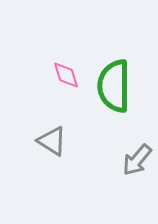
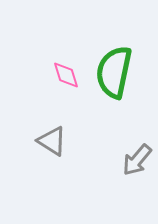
green semicircle: moved 14 px up; rotated 12 degrees clockwise
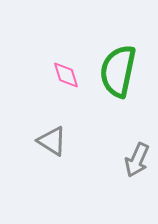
green semicircle: moved 4 px right, 1 px up
gray arrow: rotated 16 degrees counterclockwise
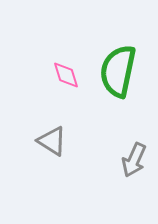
gray arrow: moved 3 px left
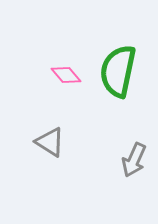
pink diamond: rotated 24 degrees counterclockwise
gray triangle: moved 2 px left, 1 px down
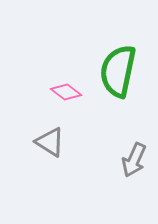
pink diamond: moved 17 px down; rotated 12 degrees counterclockwise
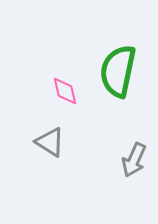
pink diamond: moved 1 px left, 1 px up; rotated 40 degrees clockwise
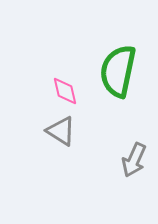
gray triangle: moved 11 px right, 11 px up
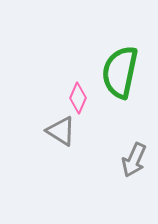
green semicircle: moved 2 px right, 1 px down
pink diamond: moved 13 px right, 7 px down; rotated 36 degrees clockwise
